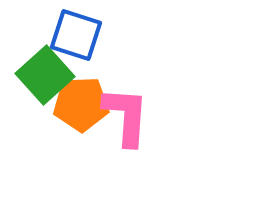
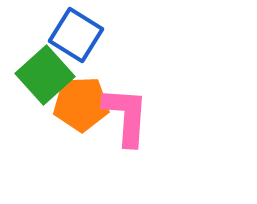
blue square: rotated 14 degrees clockwise
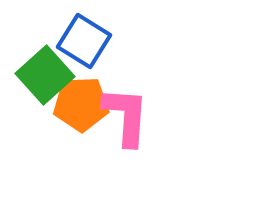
blue square: moved 8 px right, 6 px down
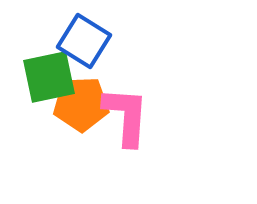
green square: moved 4 px right, 2 px down; rotated 30 degrees clockwise
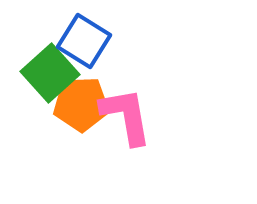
green square: moved 1 px right, 4 px up; rotated 30 degrees counterclockwise
pink L-shape: rotated 14 degrees counterclockwise
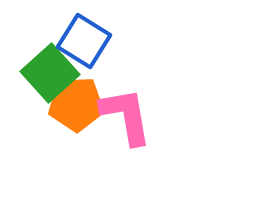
orange pentagon: moved 5 px left
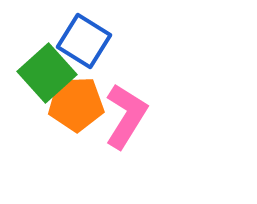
green square: moved 3 px left
pink L-shape: rotated 42 degrees clockwise
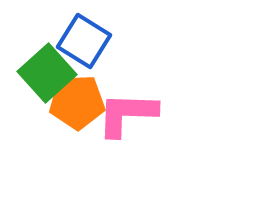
orange pentagon: moved 1 px right, 2 px up
pink L-shape: moved 1 px right, 2 px up; rotated 120 degrees counterclockwise
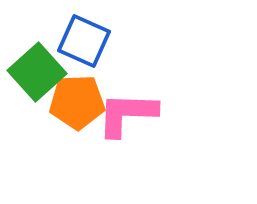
blue square: rotated 8 degrees counterclockwise
green square: moved 10 px left, 1 px up
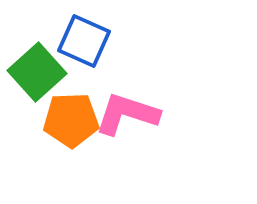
orange pentagon: moved 6 px left, 18 px down
pink L-shape: rotated 16 degrees clockwise
